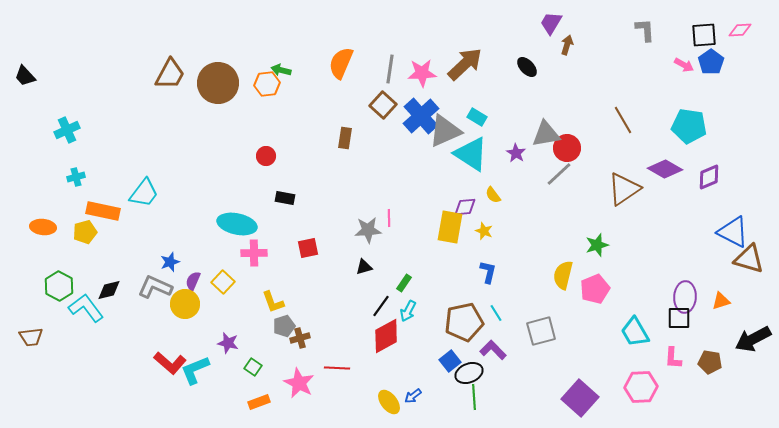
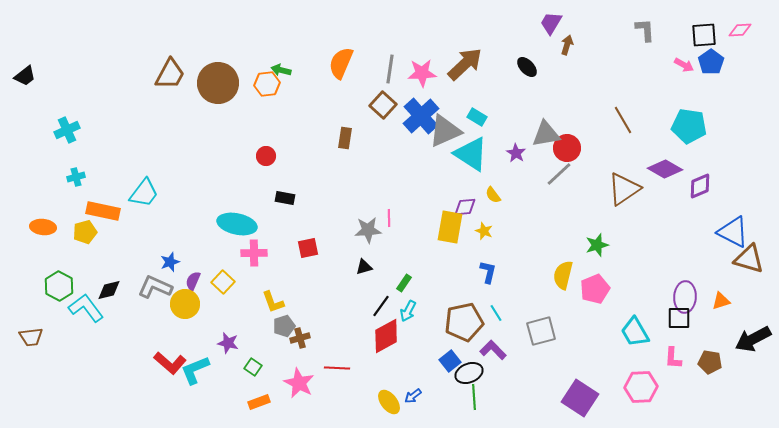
black trapezoid at (25, 76): rotated 85 degrees counterclockwise
purple diamond at (709, 177): moved 9 px left, 9 px down
purple square at (580, 398): rotated 9 degrees counterclockwise
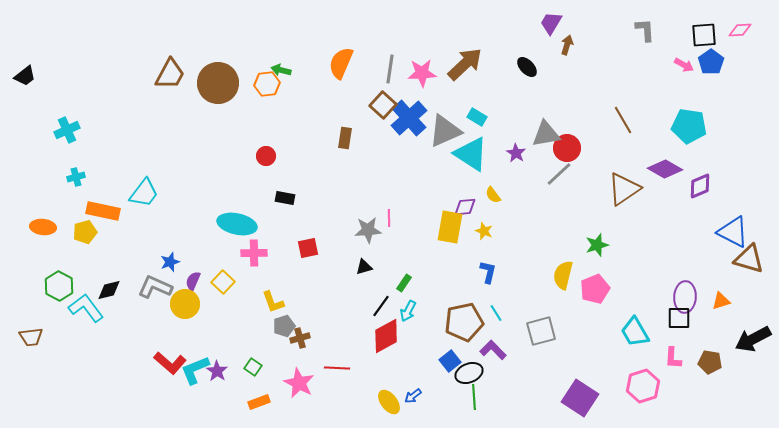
blue cross at (421, 116): moved 12 px left, 2 px down
purple star at (228, 343): moved 11 px left, 28 px down; rotated 20 degrees clockwise
pink hexagon at (641, 387): moved 2 px right, 1 px up; rotated 16 degrees counterclockwise
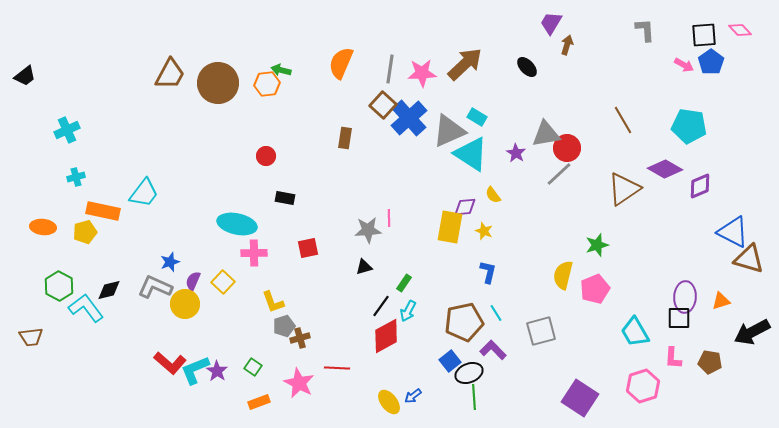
pink diamond at (740, 30): rotated 50 degrees clockwise
gray triangle at (445, 131): moved 4 px right
black arrow at (753, 339): moved 1 px left, 7 px up
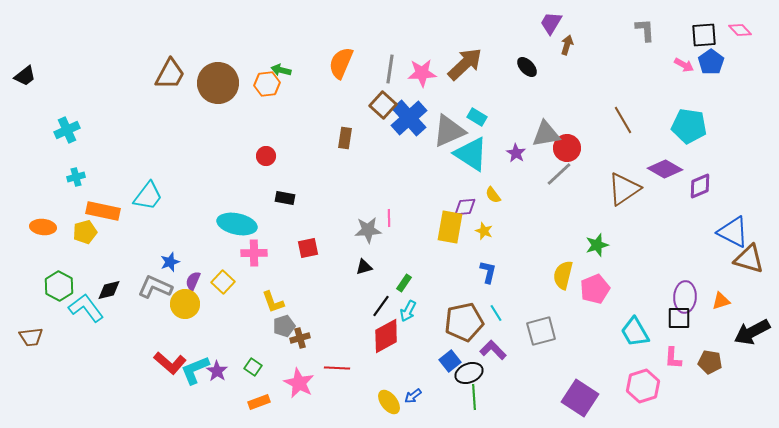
cyan trapezoid at (144, 193): moved 4 px right, 3 px down
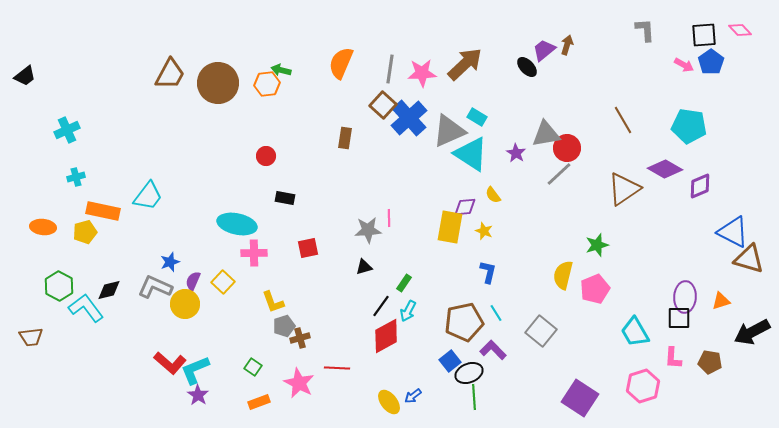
purple trapezoid at (551, 23): moved 7 px left, 27 px down; rotated 20 degrees clockwise
gray square at (541, 331): rotated 36 degrees counterclockwise
purple star at (217, 371): moved 19 px left, 24 px down
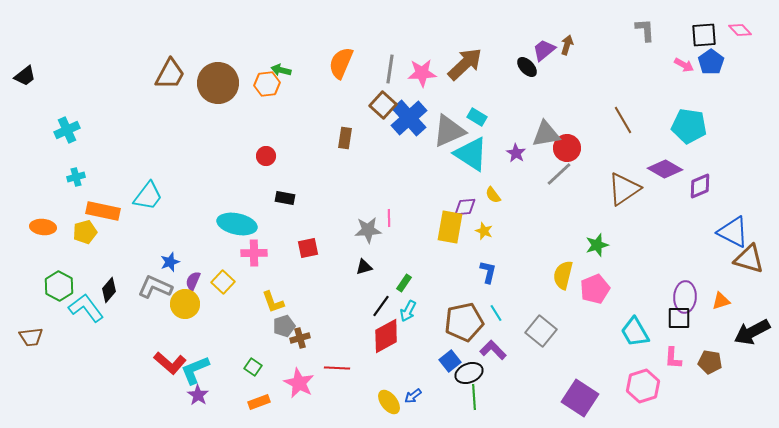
black diamond at (109, 290): rotated 35 degrees counterclockwise
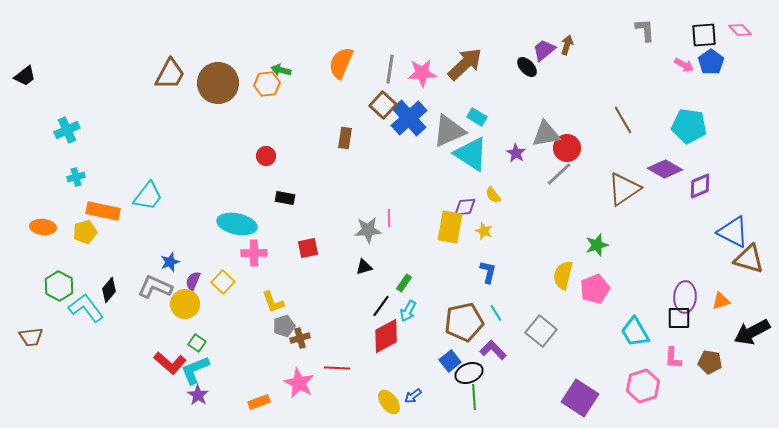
green square at (253, 367): moved 56 px left, 24 px up
